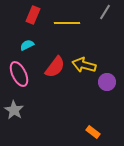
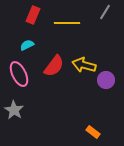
red semicircle: moved 1 px left, 1 px up
purple circle: moved 1 px left, 2 px up
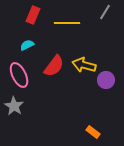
pink ellipse: moved 1 px down
gray star: moved 4 px up
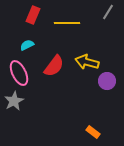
gray line: moved 3 px right
yellow arrow: moved 3 px right, 3 px up
pink ellipse: moved 2 px up
purple circle: moved 1 px right, 1 px down
gray star: moved 5 px up; rotated 12 degrees clockwise
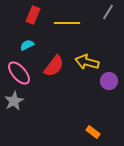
pink ellipse: rotated 15 degrees counterclockwise
purple circle: moved 2 px right
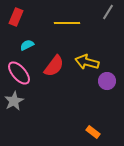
red rectangle: moved 17 px left, 2 px down
purple circle: moved 2 px left
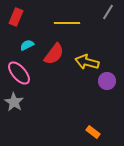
red semicircle: moved 12 px up
gray star: moved 1 px down; rotated 12 degrees counterclockwise
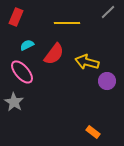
gray line: rotated 14 degrees clockwise
pink ellipse: moved 3 px right, 1 px up
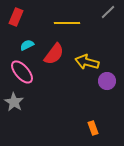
orange rectangle: moved 4 px up; rotated 32 degrees clockwise
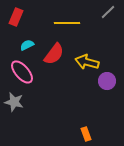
gray star: rotated 18 degrees counterclockwise
orange rectangle: moved 7 px left, 6 px down
